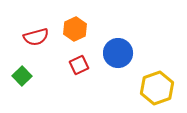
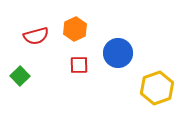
red semicircle: moved 1 px up
red square: rotated 24 degrees clockwise
green square: moved 2 px left
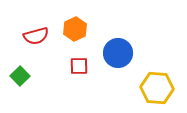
red square: moved 1 px down
yellow hexagon: rotated 24 degrees clockwise
